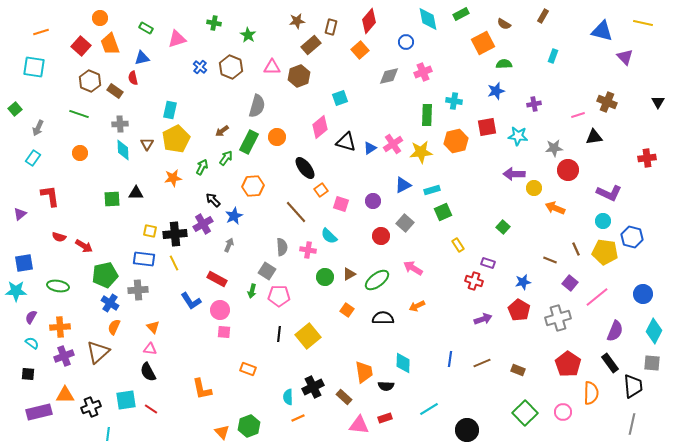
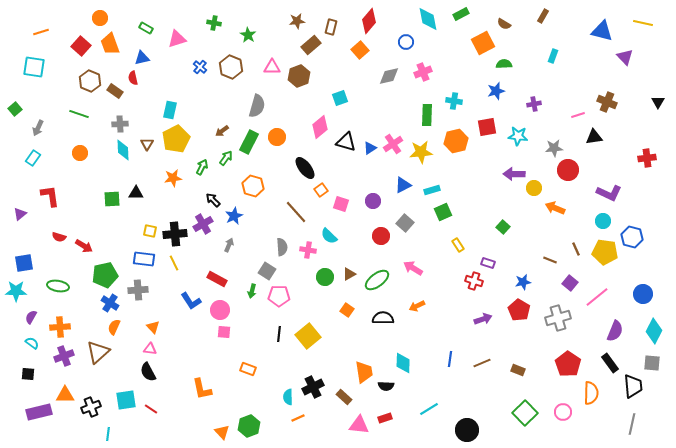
orange hexagon at (253, 186): rotated 20 degrees clockwise
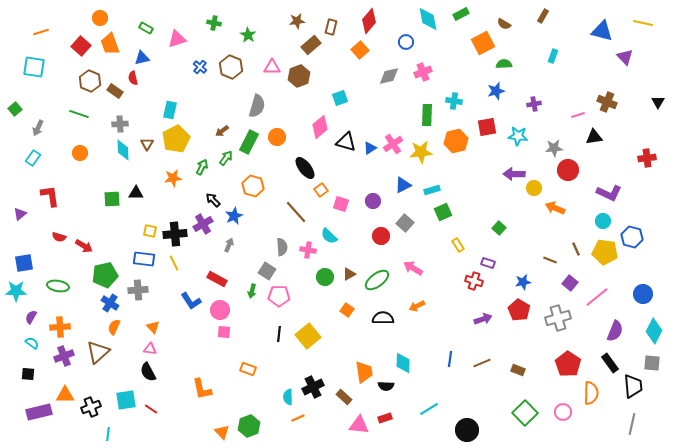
green square at (503, 227): moved 4 px left, 1 px down
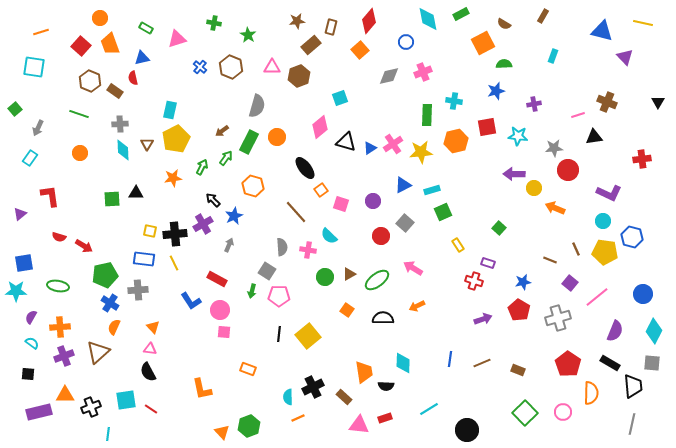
cyan rectangle at (33, 158): moved 3 px left
red cross at (647, 158): moved 5 px left, 1 px down
black rectangle at (610, 363): rotated 24 degrees counterclockwise
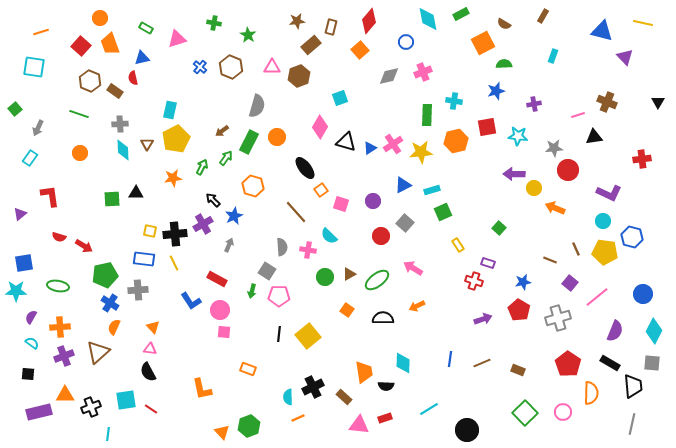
pink diamond at (320, 127): rotated 20 degrees counterclockwise
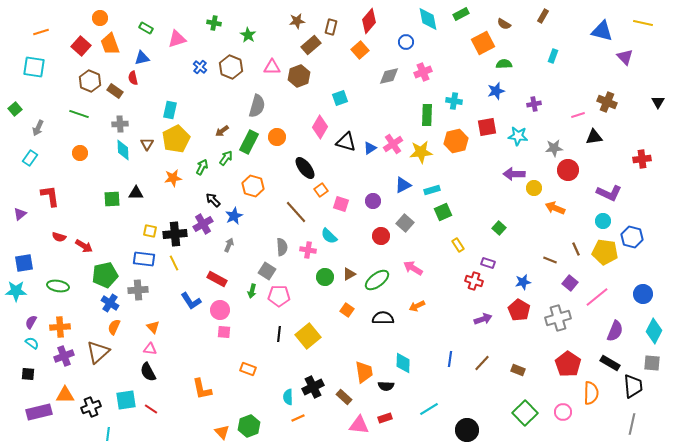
purple semicircle at (31, 317): moved 5 px down
brown line at (482, 363): rotated 24 degrees counterclockwise
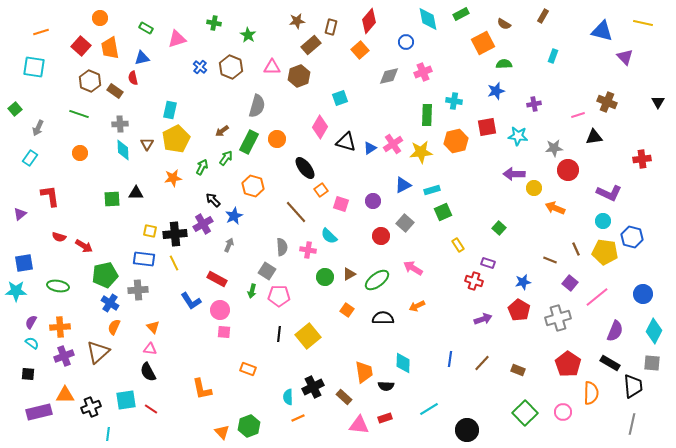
orange trapezoid at (110, 44): moved 4 px down; rotated 10 degrees clockwise
orange circle at (277, 137): moved 2 px down
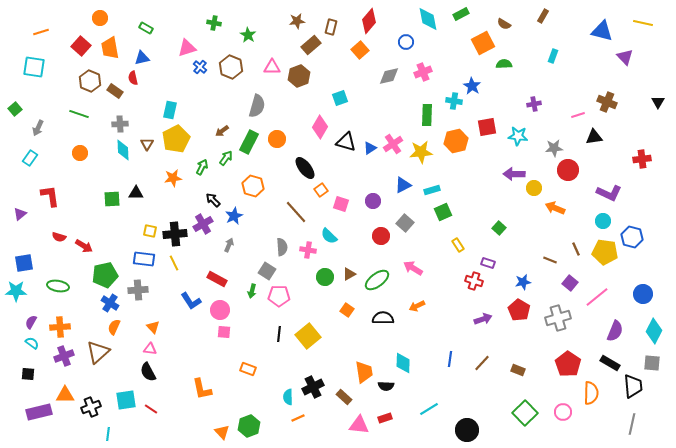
pink triangle at (177, 39): moved 10 px right, 9 px down
blue star at (496, 91): moved 24 px left, 5 px up; rotated 24 degrees counterclockwise
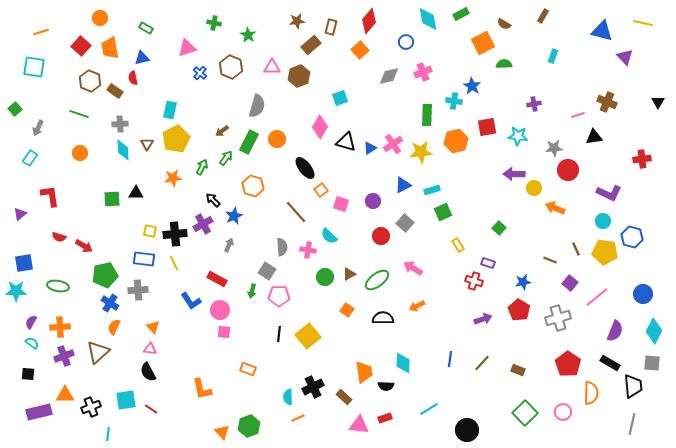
blue cross at (200, 67): moved 6 px down
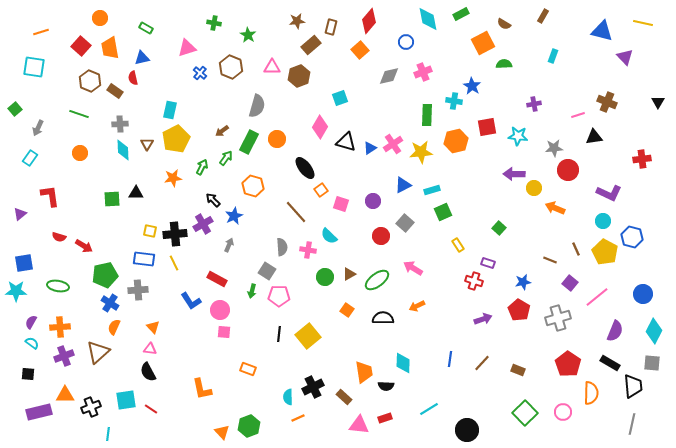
yellow pentagon at (605, 252): rotated 20 degrees clockwise
